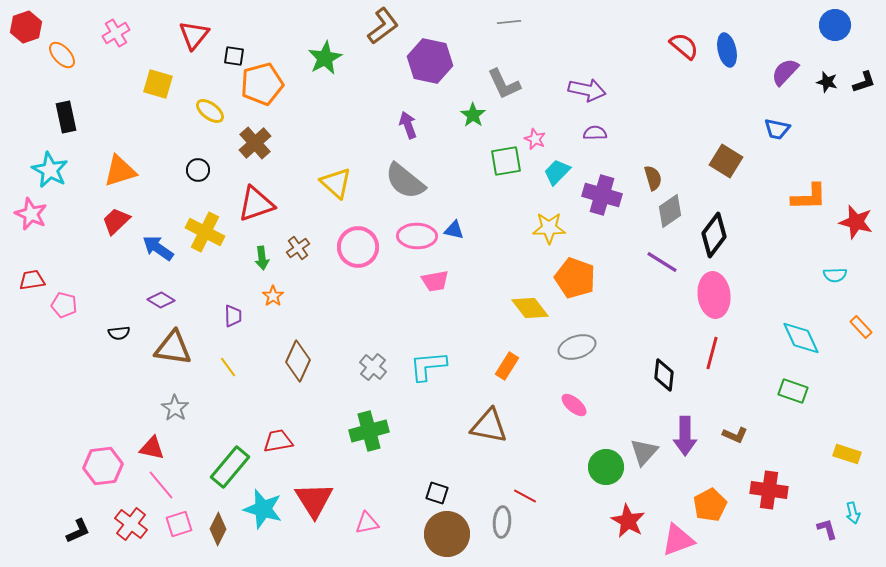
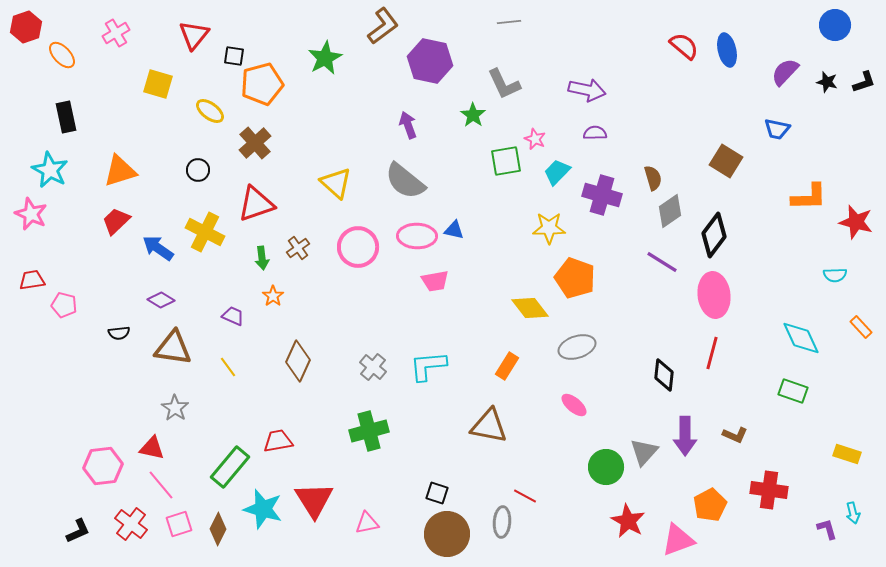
purple trapezoid at (233, 316): rotated 65 degrees counterclockwise
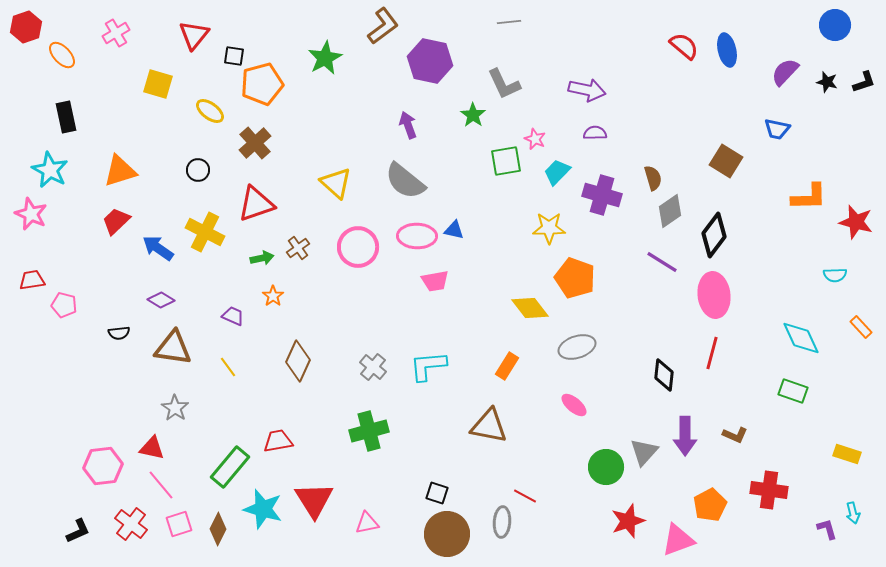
green arrow at (262, 258): rotated 95 degrees counterclockwise
red star at (628, 521): rotated 24 degrees clockwise
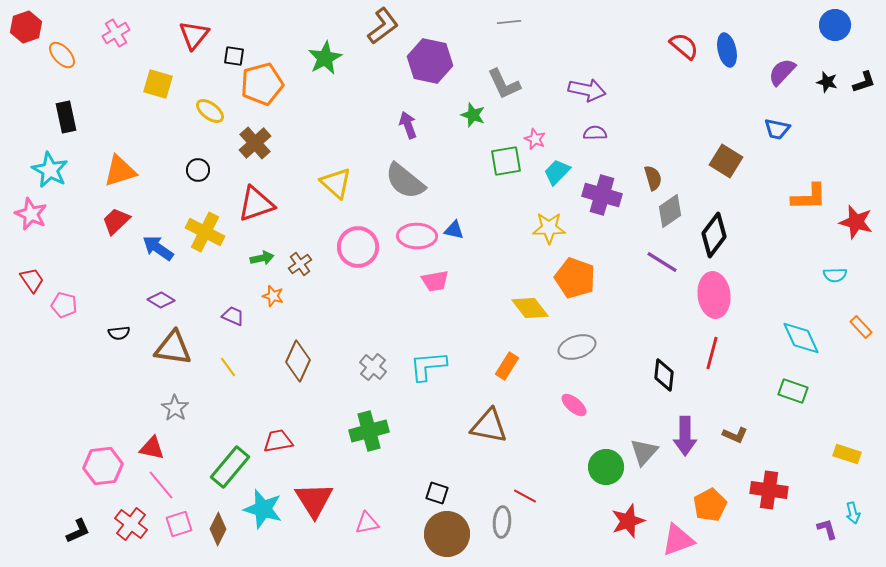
purple semicircle at (785, 72): moved 3 px left
green star at (473, 115): rotated 15 degrees counterclockwise
brown cross at (298, 248): moved 2 px right, 16 px down
red trapezoid at (32, 280): rotated 64 degrees clockwise
orange star at (273, 296): rotated 20 degrees counterclockwise
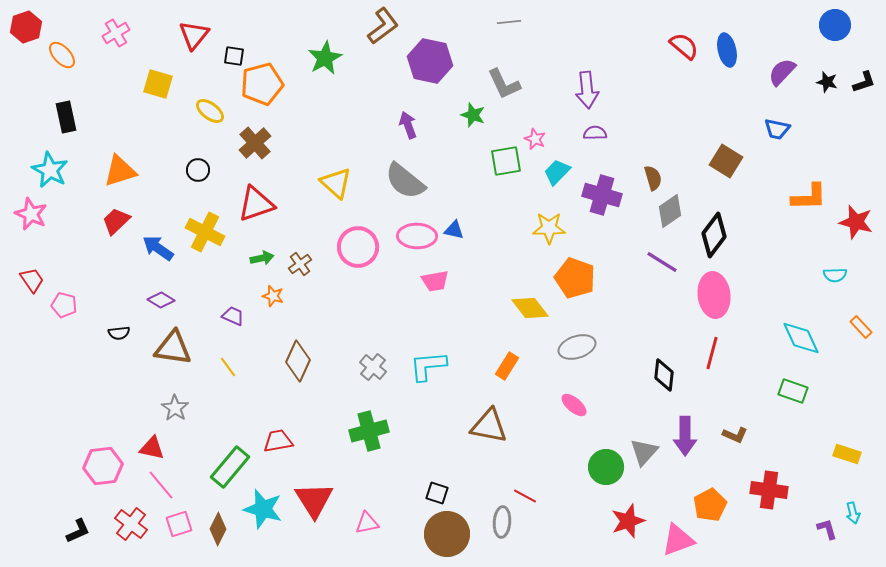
purple arrow at (587, 90): rotated 72 degrees clockwise
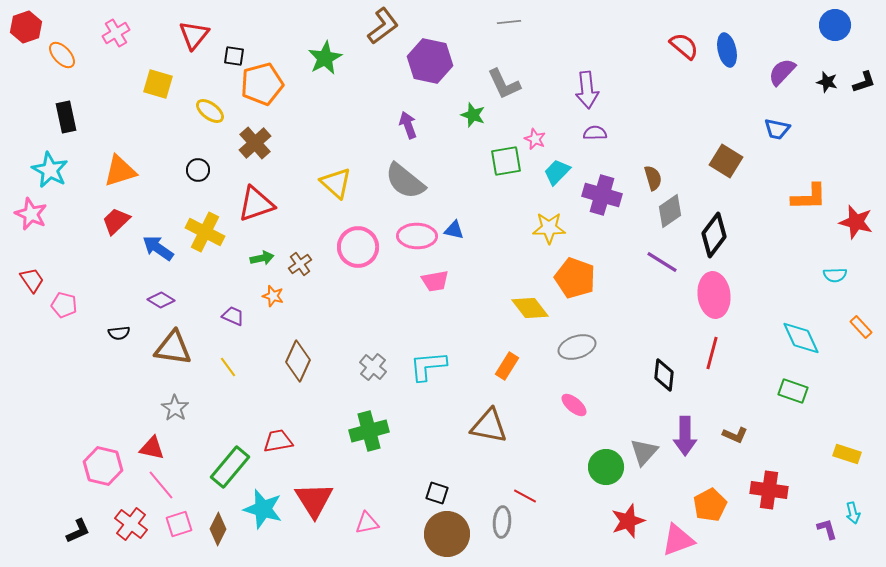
pink hexagon at (103, 466): rotated 21 degrees clockwise
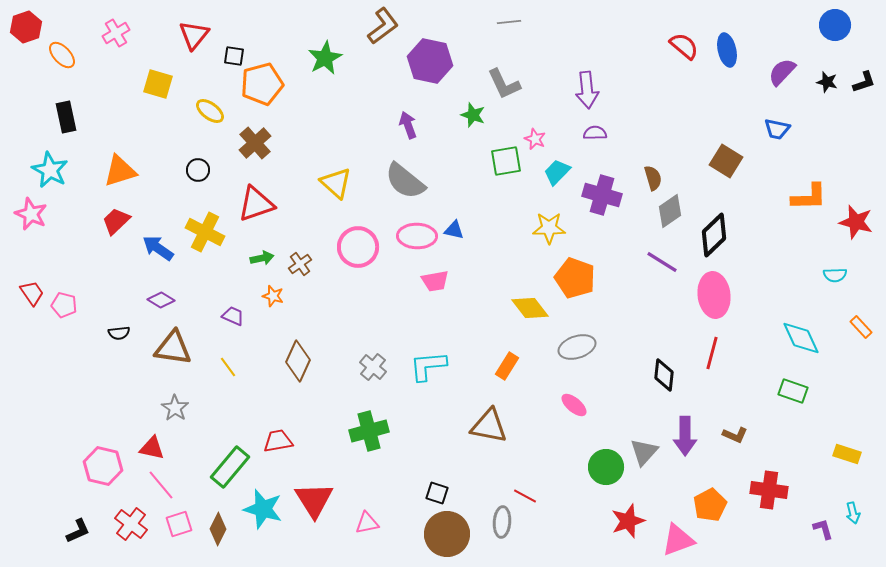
black diamond at (714, 235): rotated 9 degrees clockwise
red trapezoid at (32, 280): moved 13 px down
purple L-shape at (827, 529): moved 4 px left
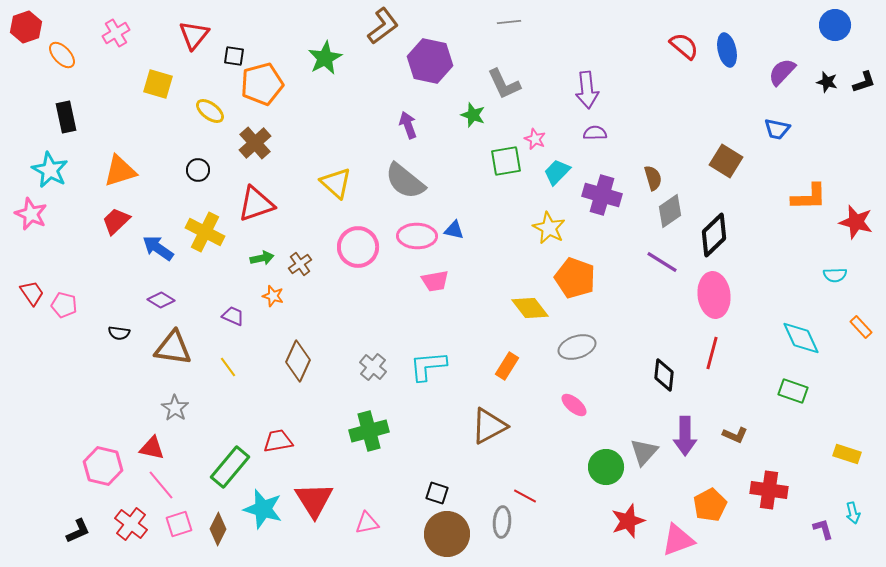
yellow star at (549, 228): rotated 28 degrees clockwise
black semicircle at (119, 333): rotated 15 degrees clockwise
brown triangle at (489, 426): rotated 39 degrees counterclockwise
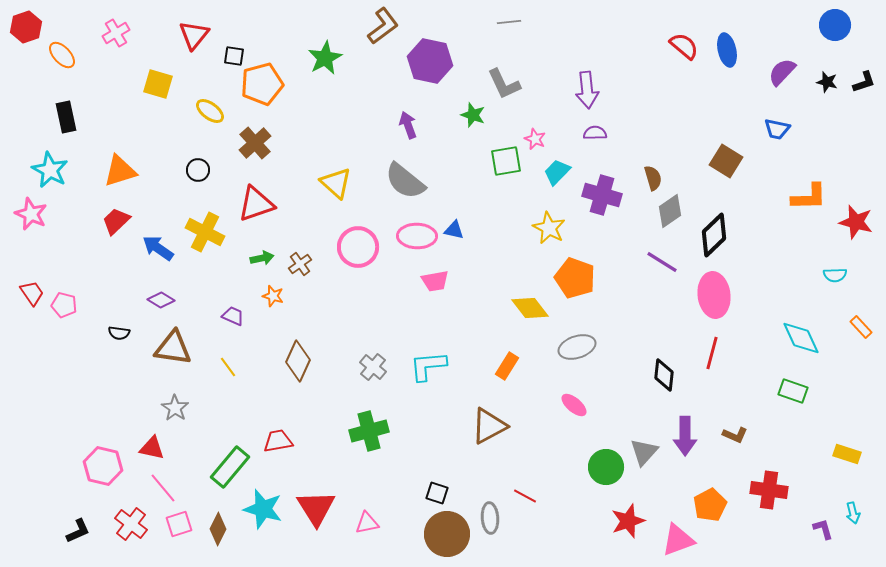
pink line at (161, 485): moved 2 px right, 3 px down
red triangle at (314, 500): moved 2 px right, 8 px down
gray ellipse at (502, 522): moved 12 px left, 4 px up; rotated 8 degrees counterclockwise
